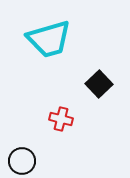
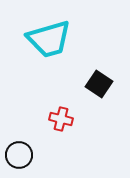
black square: rotated 12 degrees counterclockwise
black circle: moved 3 px left, 6 px up
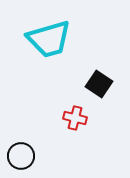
red cross: moved 14 px right, 1 px up
black circle: moved 2 px right, 1 px down
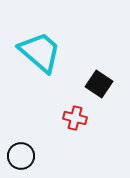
cyan trapezoid: moved 9 px left, 13 px down; rotated 123 degrees counterclockwise
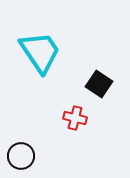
cyan trapezoid: rotated 15 degrees clockwise
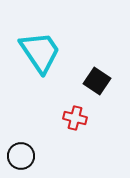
black square: moved 2 px left, 3 px up
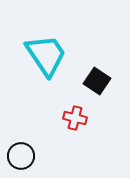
cyan trapezoid: moved 6 px right, 3 px down
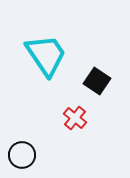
red cross: rotated 25 degrees clockwise
black circle: moved 1 px right, 1 px up
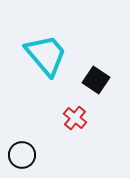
cyan trapezoid: rotated 6 degrees counterclockwise
black square: moved 1 px left, 1 px up
